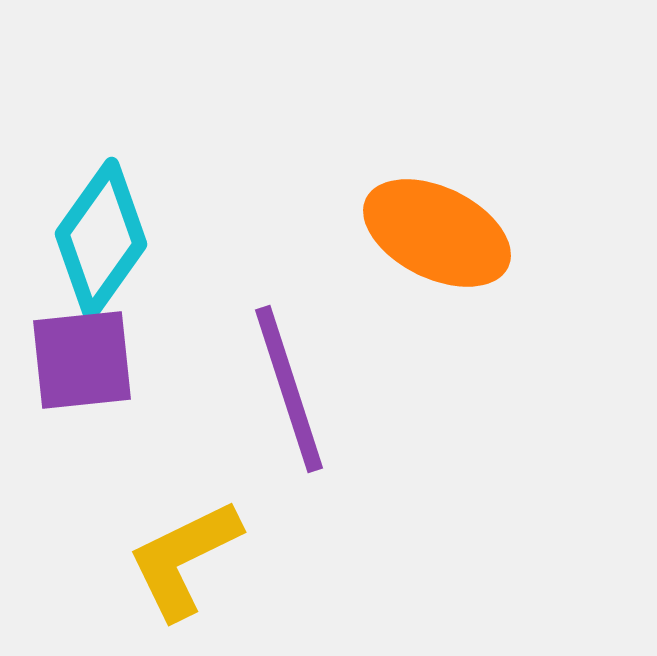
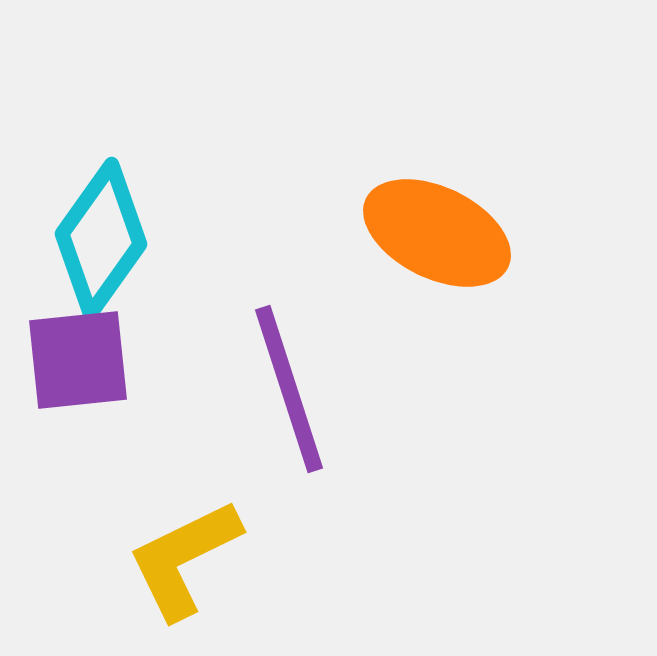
purple square: moved 4 px left
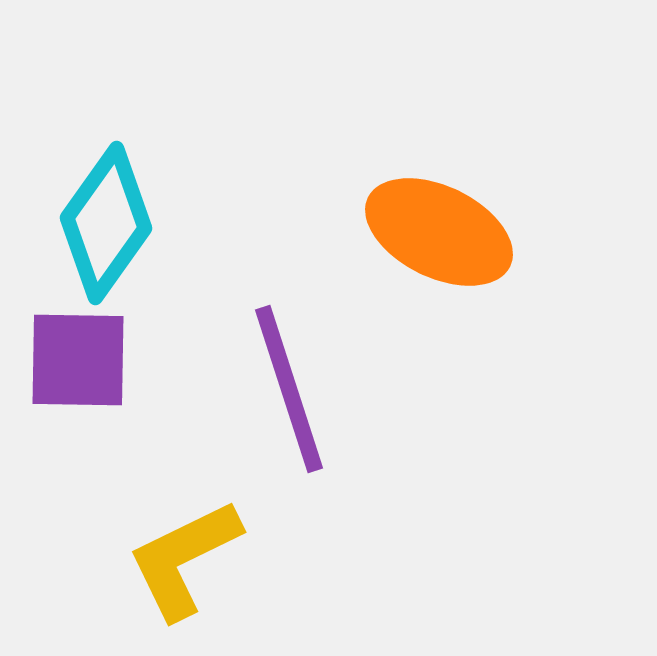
orange ellipse: moved 2 px right, 1 px up
cyan diamond: moved 5 px right, 16 px up
purple square: rotated 7 degrees clockwise
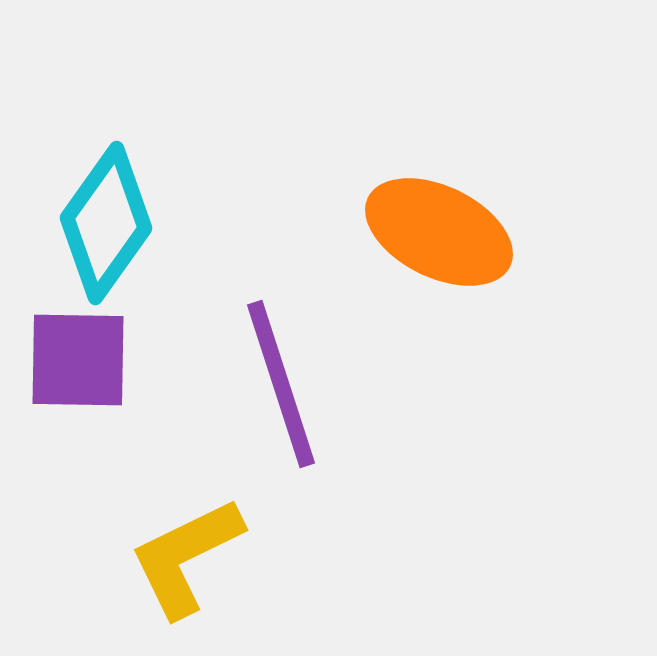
purple line: moved 8 px left, 5 px up
yellow L-shape: moved 2 px right, 2 px up
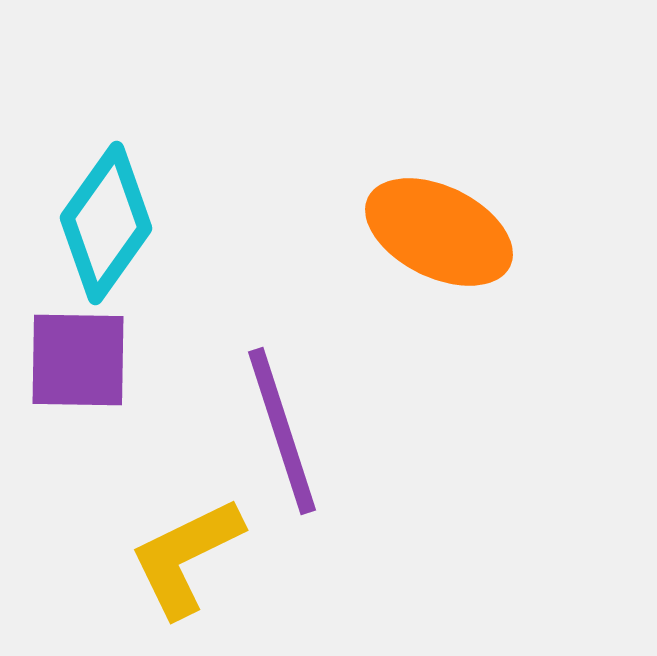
purple line: moved 1 px right, 47 px down
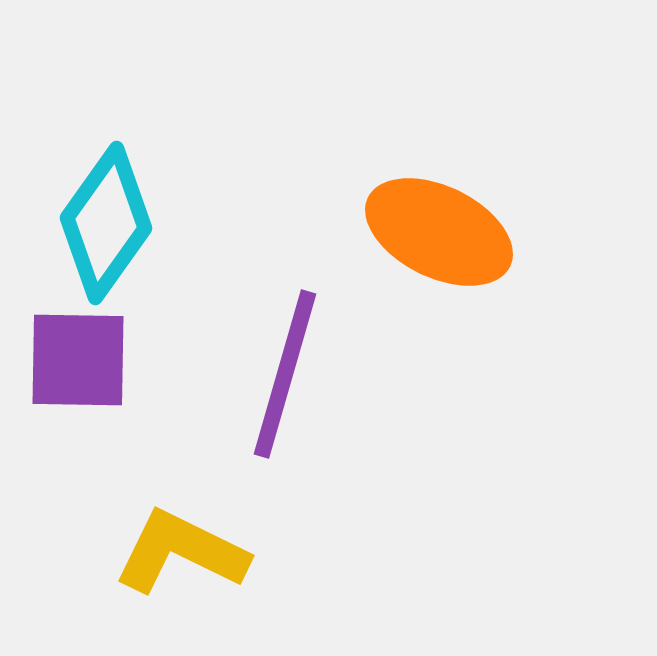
purple line: moved 3 px right, 57 px up; rotated 34 degrees clockwise
yellow L-shape: moved 5 px left, 5 px up; rotated 52 degrees clockwise
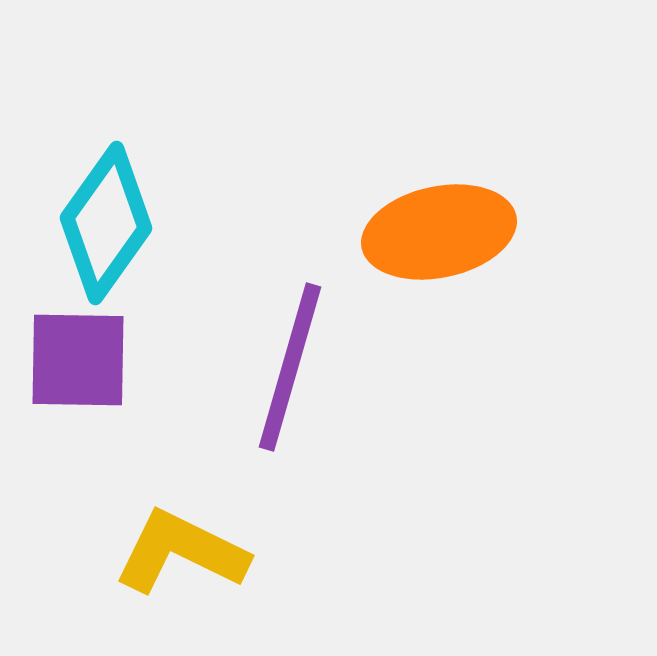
orange ellipse: rotated 38 degrees counterclockwise
purple line: moved 5 px right, 7 px up
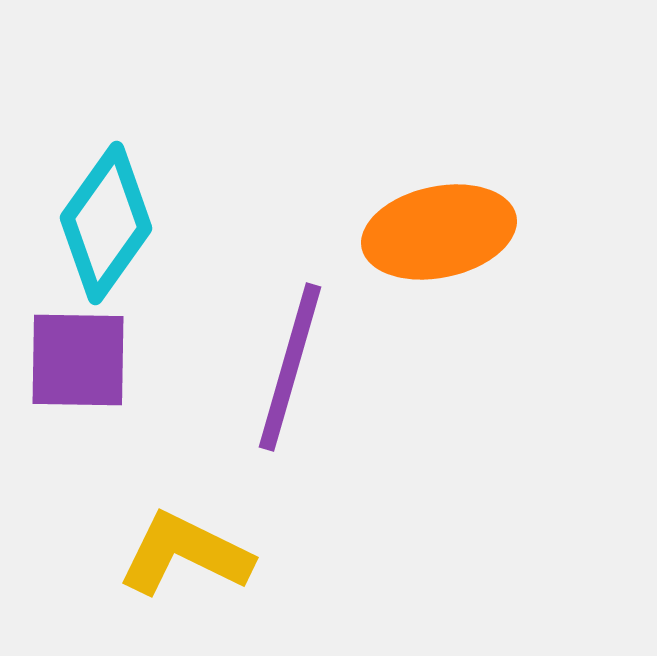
yellow L-shape: moved 4 px right, 2 px down
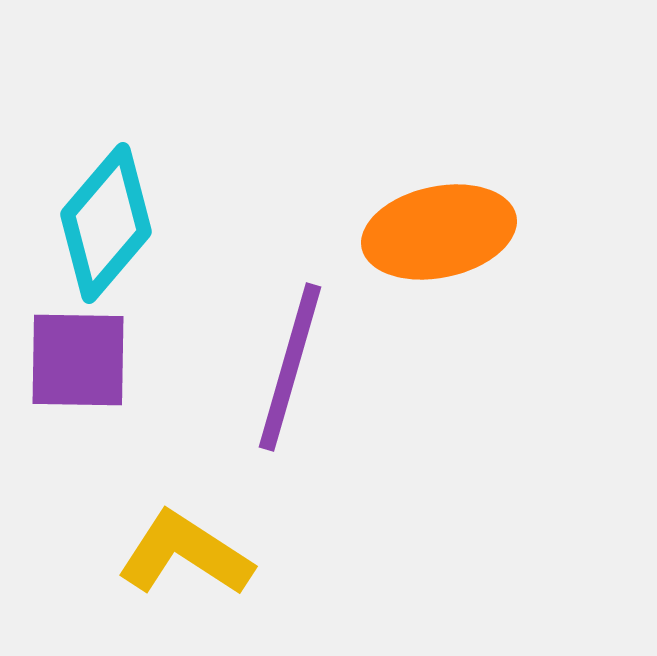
cyan diamond: rotated 5 degrees clockwise
yellow L-shape: rotated 7 degrees clockwise
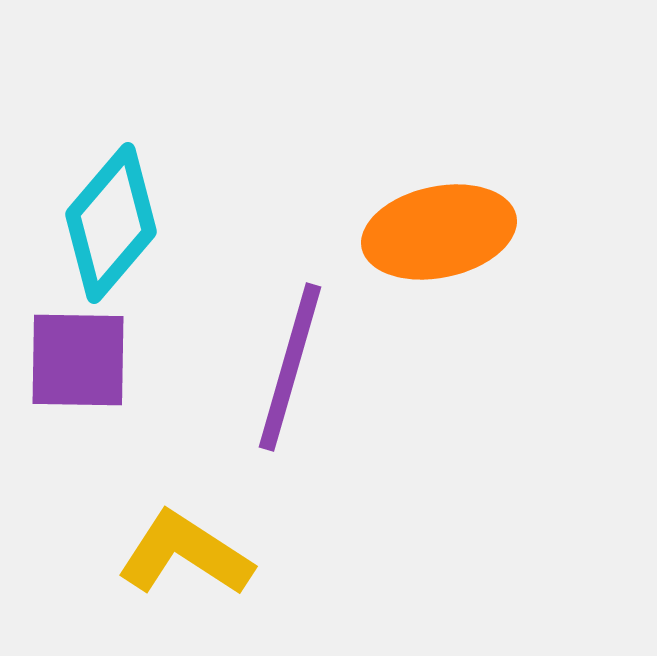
cyan diamond: moved 5 px right
